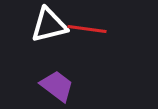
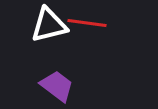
red line: moved 6 px up
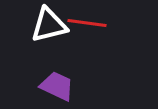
purple trapezoid: rotated 12 degrees counterclockwise
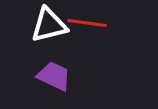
purple trapezoid: moved 3 px left, 10 px up
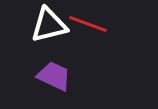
red line: moved 1 px right, 1 px down; rotated 12 degrees clockwise
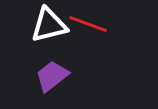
purple trapezoid: moved 2 px left; rotated 63 degrees counterclockwise
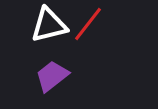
red line: rotated 72 degrees counterclockwise
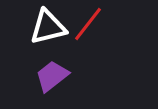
white triangle: moved 1 px left, 2 px down
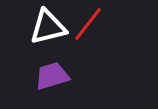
purple trapezoid: rotated 21 degrees clockwise
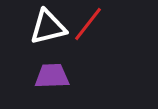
purple trapezoid: rotated 15 degrees clockwise
